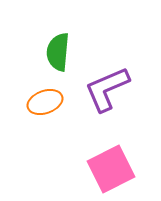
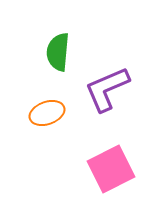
orange ellipse: moved 2 px right, 11 px down
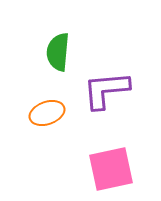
purple L-shape: moved 1 px left, 1 px down; rotated 18 degrees clockwise
pink square: rotated 15 degrees clockwise
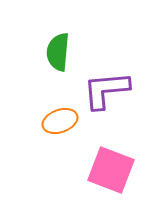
orange ellipse: moved 13 px right, 8 px down
pink square: moved 1 px down; rotated 33 degrees clockwise
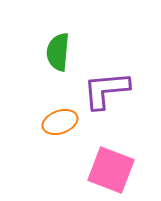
orange ellipse: moved 1 px down
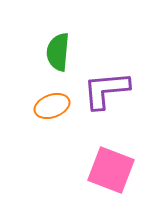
orange ellipse: moved 8 px left, 16 px up
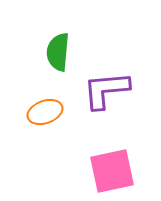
orange ellipse: moved 7 px left, 6 px down
pink square: moved 1 px right, 1 px down; rotated 33 degrees counterclockwise
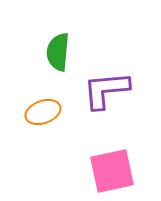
orange ellipse: moved 2 px left
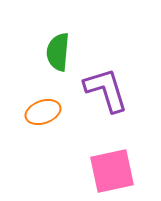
purple L-shape: rotated 78 degrees clockwise
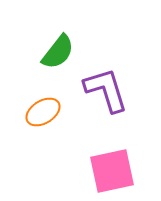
green semicircle: rotated 147 degrees counterclockwise
orange ellipse: rotated 12 degrees counterclockwise
